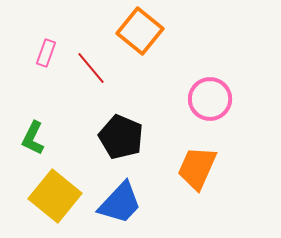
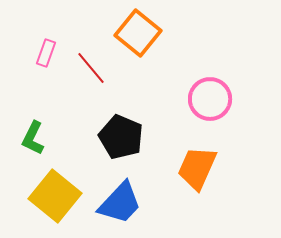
orange square: moved 2 px left, 2 px down
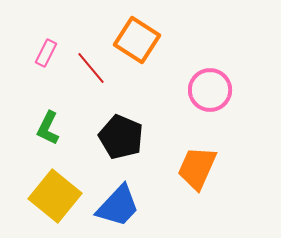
orange square: moved 1 px left, 7 px down; rotated 6 degrees counterclockwise
pink rectangle: rotated 8 degrees clockwise
pink circle: moved 9 px up
green L-shape: moved 15 px right, 10 px up
blue trapezoid: moved 2 px left, 3 px down
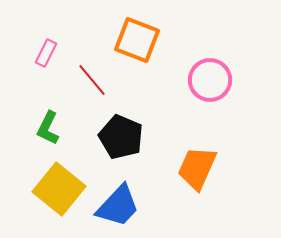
orange square: rotated 12 degrees counterclockwise
red line: moved 1 px right, 12 px down
pink circle: moved 10 px up
yellow square: moved 4 px right, 7 px up
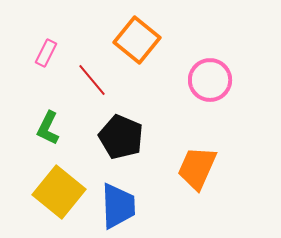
orange square: rotated 18 degrees clockwise
yellow square: moved 3 px down
blue trapezoid: rotated 45 degrees counterclockwise
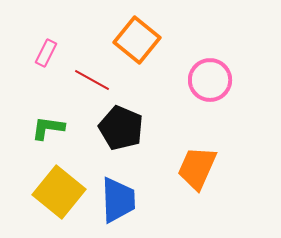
red line: rotated 21 degrees counterclockwise
green L-shape: rotated 72 degrees clockwise
black pentagon: moved 9 px up
blue trapezoid: moved 6 px up
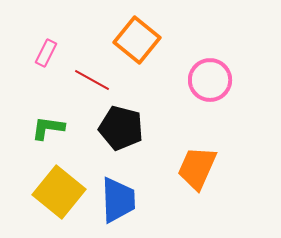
black pentagon: rotated 9 degrees counterclockwise
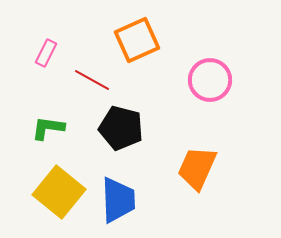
orange square: rotated 27 degrees clockwise
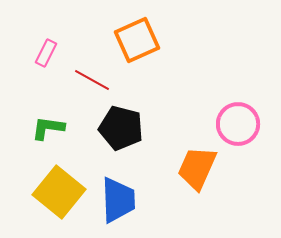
pink circle: moved 28 px right, 44 px down
